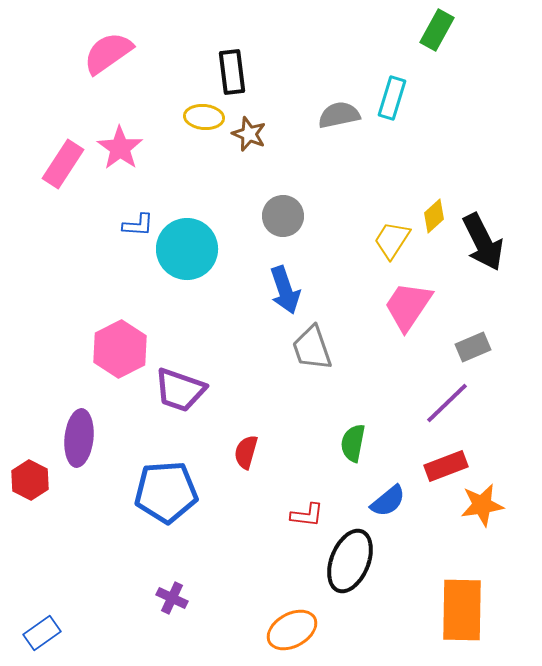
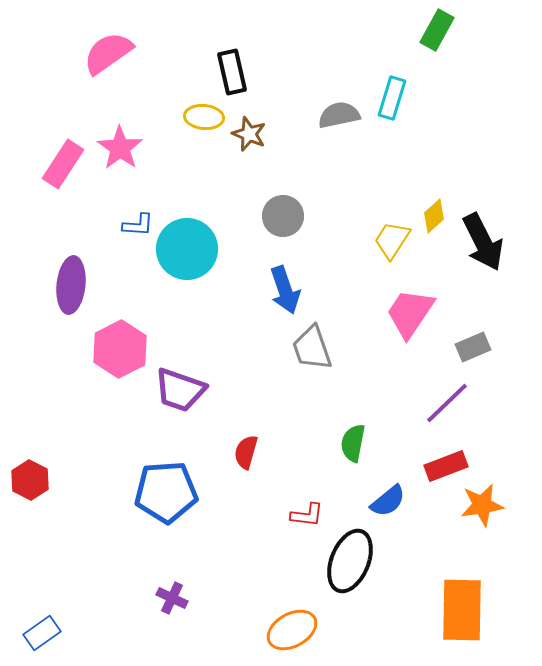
black rectangle: rotated 6 degrees counterclockwise
pink trapezoid: moved 2 px right, 7 px down
purple ellipse: moved 8 px left, 153 px up
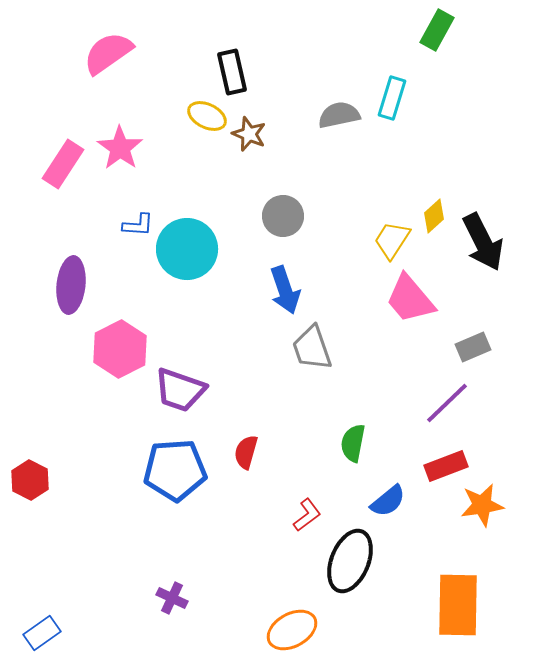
yellow ellipse: moved 3 px right, 1 px up; rotated 21 degrees clockwise
pink trapezoid: moved 14 px up; rotated 74 degrees counterclockwise
blue pentagon: moved 9 px right, 22 px up
red L-shape: rotated 44 degrees counterclockwise
orange rectangle: moved 4 px left, 5 px up
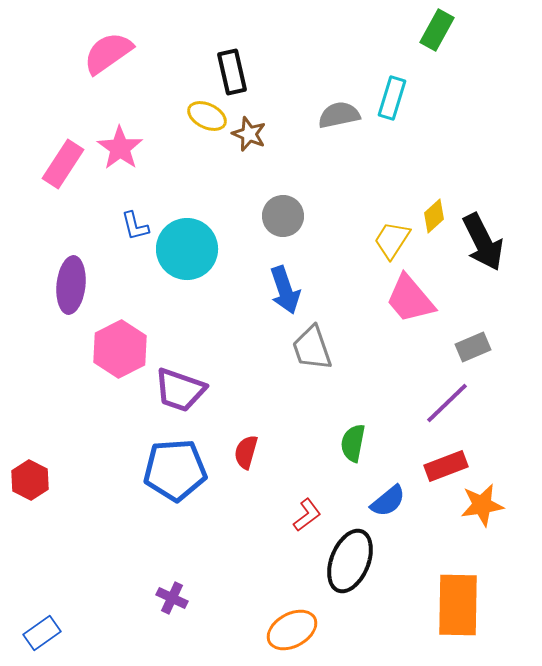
blue L-shape: moved 3 px left, 1 px down; rotated 72 degrees clockwise
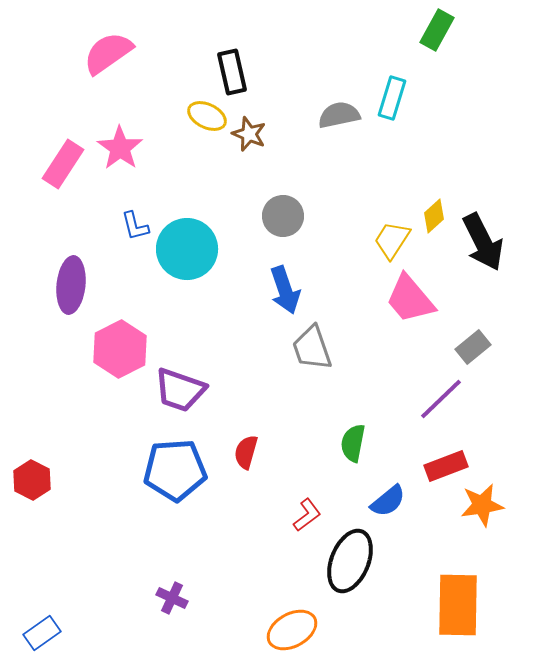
gray rectangle: rotated 16 degrees counterclockwise
purple line: moved 6 px left, 4 px up
red hexagon: moved 2 px right
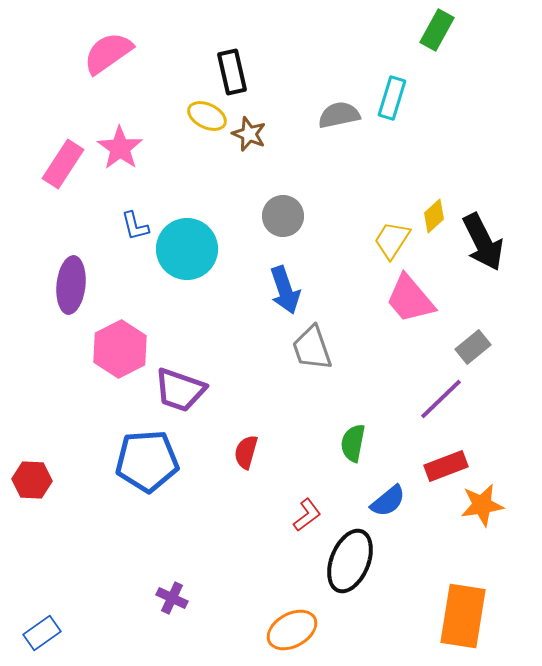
blue pentagon: moved 28 px left, 9 px up
red hexagon: rotated 24 degrees counterclockwise
orange rectangle: moved 5 px right, 11 px down; rotated 8 degrees clockwise
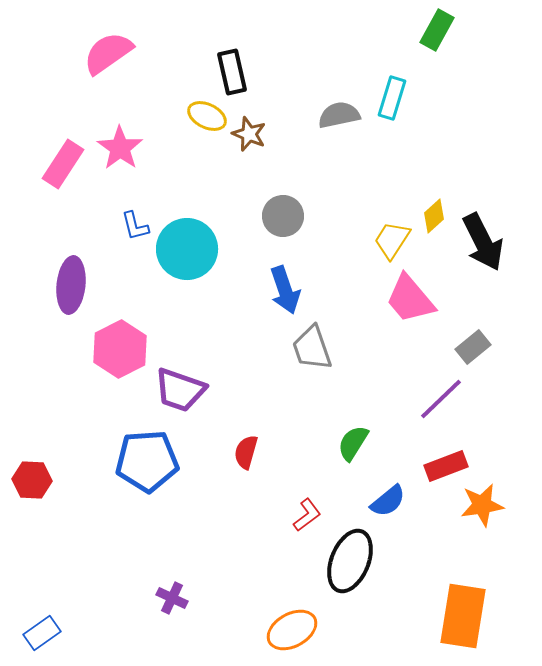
green semicircle: rotated 21 degrees clockwise
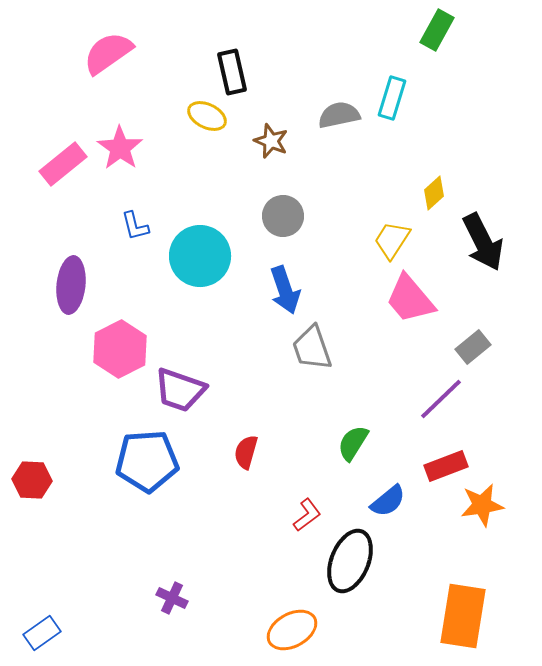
brown star: moved 22 px right, 7 px down
pink rectangle: rotated 18 degrees clockwise
yellow diamond: moved 23 px up
cyan circle: moved 13 px right, 7 px down
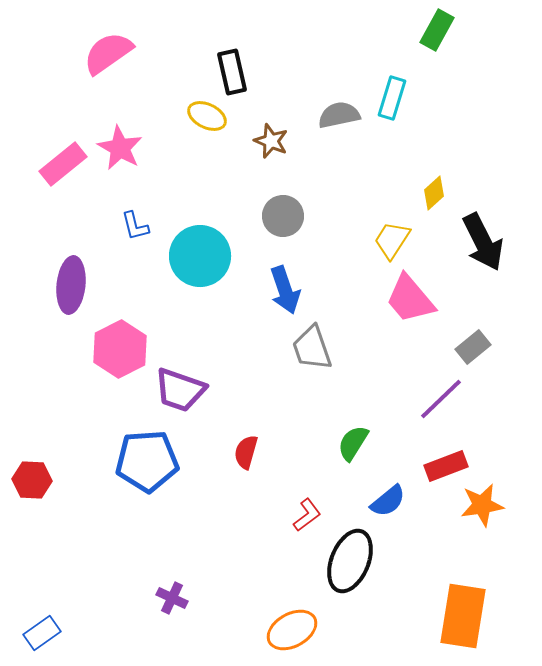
pink star: rotated 6 degrees counterclockwise
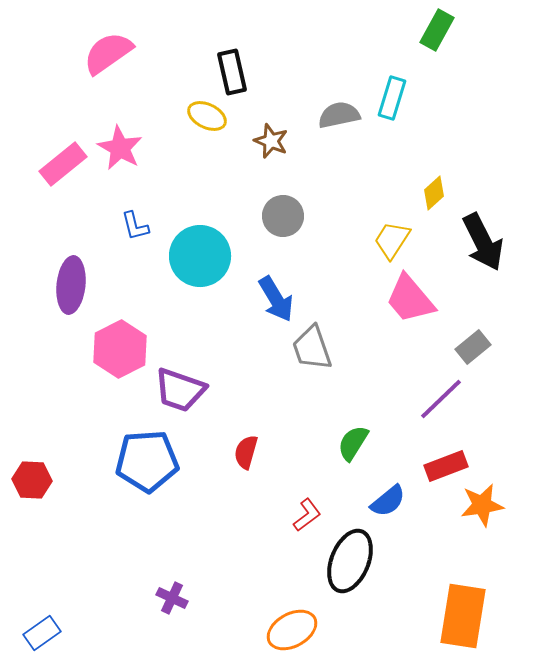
blue arrow: moved 9 px left, 9 px down; rotated 12 degrees counterclockwise
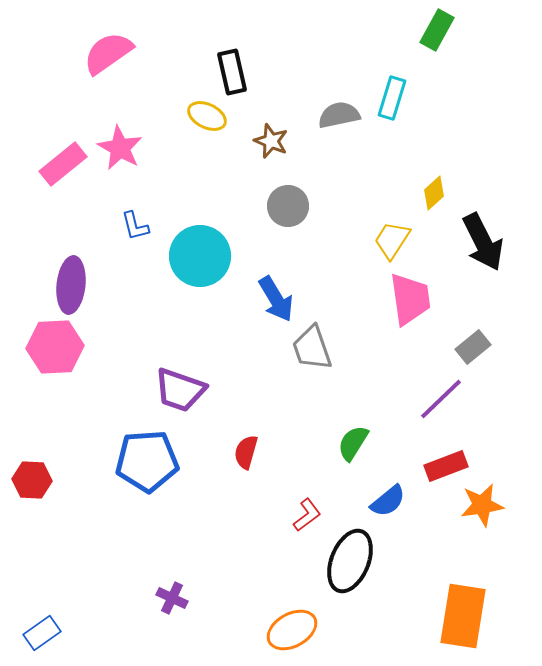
gray circle: moved 5 px right, 10 px up
pink trapezoid: rotated 148 degrees counterclockwise
pink hexagon: moved 65 px left, 2 px up; rotated 24 degrees clockwise
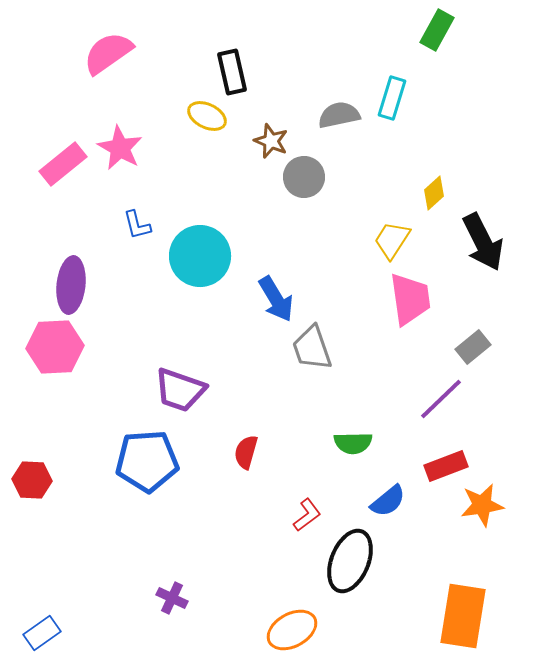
gray circle: moved 16 px right, 29 px up
blue L-shape: moved 2 px right, 1 px up
green semicircle: rotated 123 degrees counterclockwise
